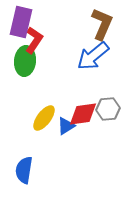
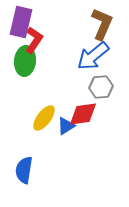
gray hexagon: moved 7 px left, 22 px up
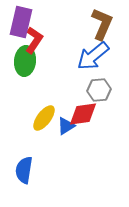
gray hexagon: moved 2 px left, 3 px down
